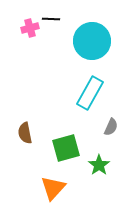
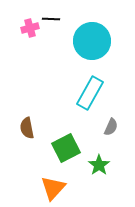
brown semicircle: moved 2 px right, 5 px up
green square: rotated 12 degrees counterclockwise
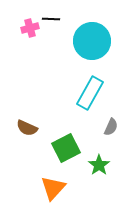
brown semicircle: rotated 55 degrees counterclockwise
